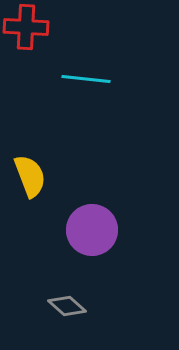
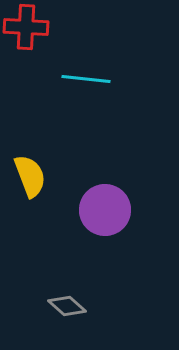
purple circle: moved 13 px right, 20 px up
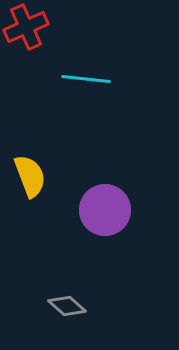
red cross: rotated 27 degrees counterclockwise
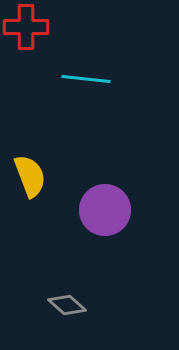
red cross: rotated 24 degrees clockwise
gray diamond: moved 1 px up
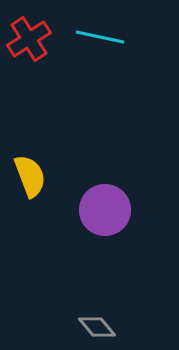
red cross: moved 3 px right, 12 px down; rotated 33 degrees counterclockwise
cyan line: moved 14 px right, 42 px up; rotated 6 degrees clockwise
gray diamond: moved 30 px right, 22 px down; rotated 9 degrees clockwise
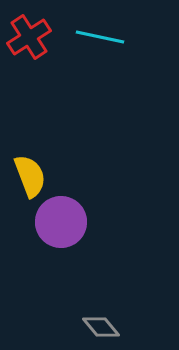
red cross: moved 2 px up
purple circle: moved 44 px left, 12 px down
gray diamond: moved 4 px right
